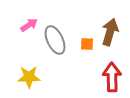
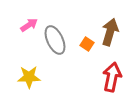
orange square: rotated 32 degrees clockwise
red arrow: rotated 12 degrees clockwise
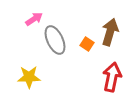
pink arrow: moved 5 px right, 6 px up
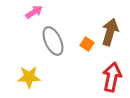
pink arrow: moved 7 px up
gray ellipse: moved 2 px left, 1 px down
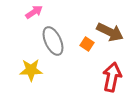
brown arrow: rotated 100 degrees clockwise
yellow star: moved 2 px right, 7 px up
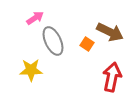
pink arrow: moved 1 px right, 6 px down
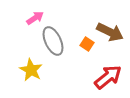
yellow star: rotated 30 degrees clockwise
red arrow: moved 4 px left; rotated 40 degrees clockwise
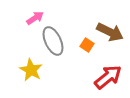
orange square: moved 1 px down
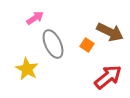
gray ellipse: moved 3 px down
yellow star: moved 4 px left, 1 px up
